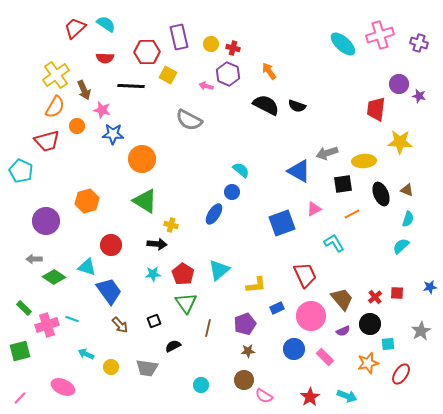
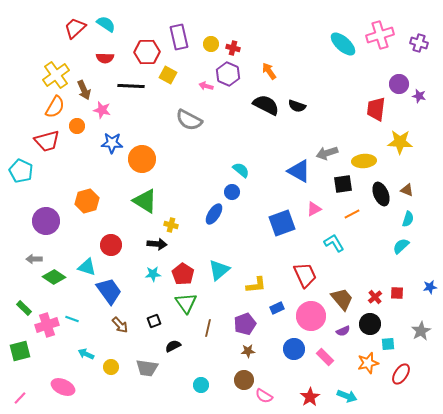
blue star at (113, 134): moved 1 px left, 9 px down
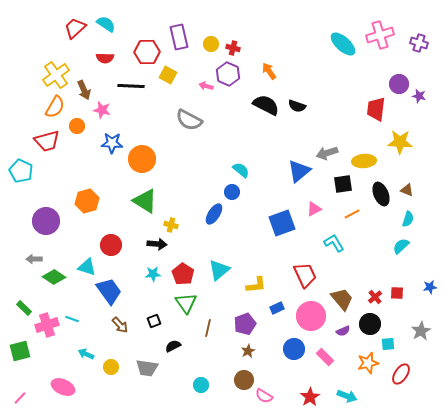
blue triangle at (299, 171): rotated 50 degrees clockwise
brown star at (248, 351): rotated 24 degrees counterclockwise
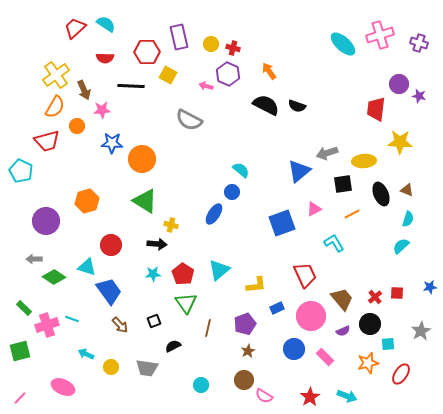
pink star at (102, 110): rotated 18 degrees counterclockwise
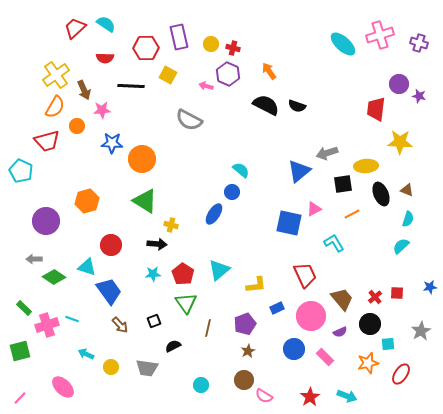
red hexagon at (147, 52): moved 1 px left, 4 px up
yellow ellipse at (364, 161): moved 2 px right, 5 px down
blue square at (282, 223): moved 7 px right; rotated 32 degrees clockwise
purple semicircle at (343, 331): moved 3 px left, 1 px down
pink ellipse at (63, 387): rotated 20 degrees clockwise
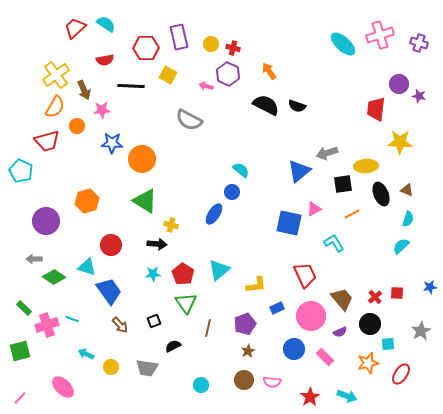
red semicircle at (105, 58): moved 2 px down; rotated 12 degrees counterclockwise
pink semicircle at (264, 396): moved 8 px right, 14 px up; rotated 24 degrees counterclockwise
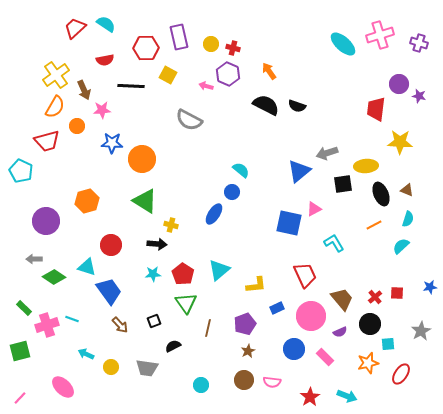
orange line at (352, 214): moved 22 px right, 11 px down
